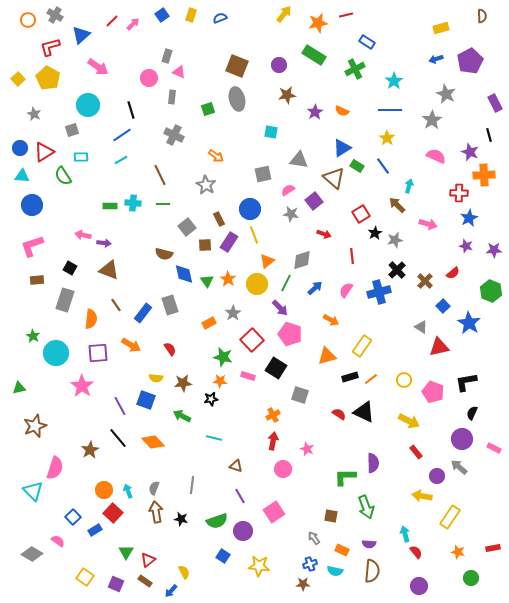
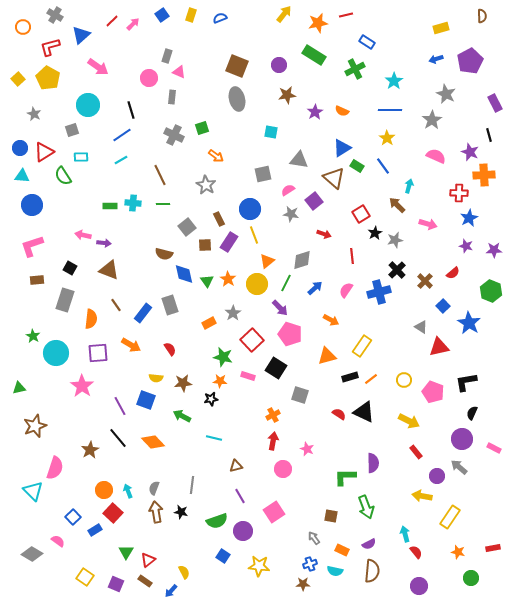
orange circle at (28, 20): moved 5 px left, 7 px down
green square at (208, 109): moved 6 px left, 19 px down
brown triangle at (236, 466): rotated 32 degrees counterclockwise
black star at (181, 519): moved 7 px up
purple semicircle at (369, 544): rotated 32 degrees counterclockwise
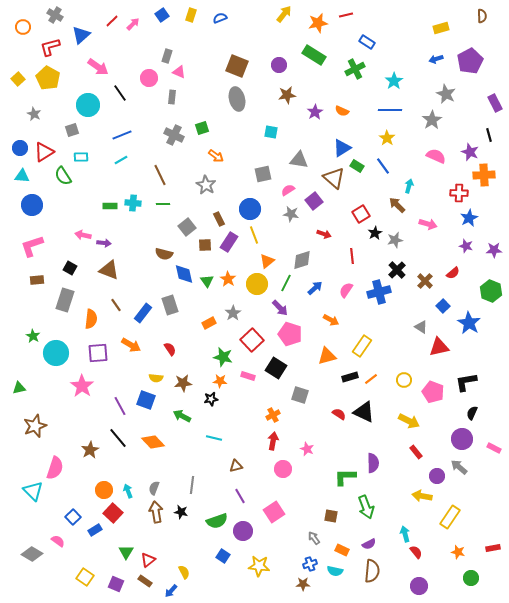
black line at (131, 110): moved 11 px left, 17 px up; rotated 18 degrees counterclockwise
blue line at (122, 135): rotated 12 degrees clockwise
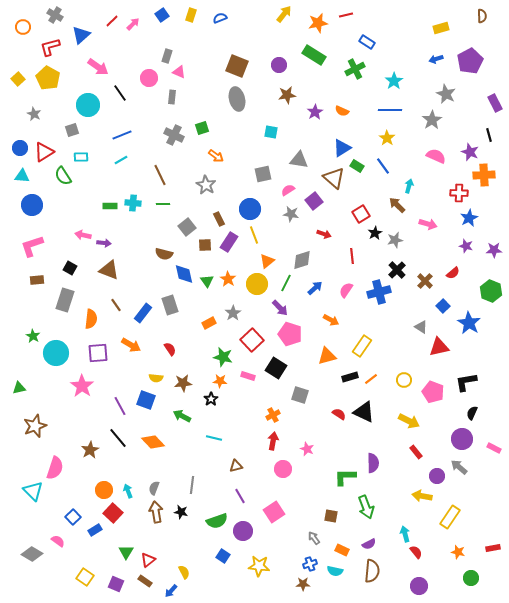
black star at (211, 399): rotated 24 degrees counterclockwise
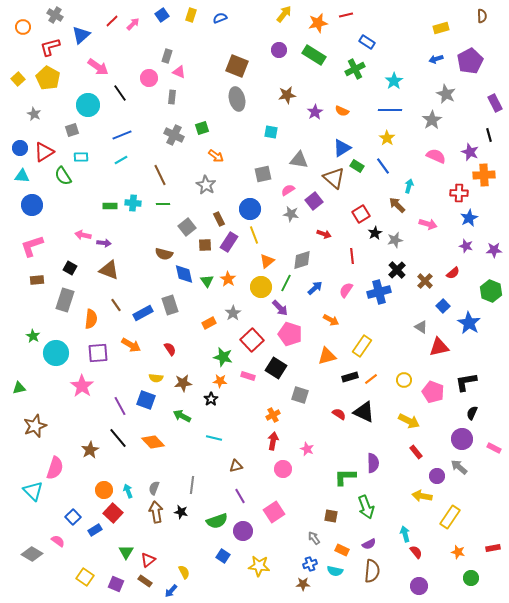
purple circle at (279, 65): moved 15 px up
yellow circle at (257, 284): moved 4 px right, 3 px down
blue rectangle at (143, 313): rotated 24 degrees clockwise
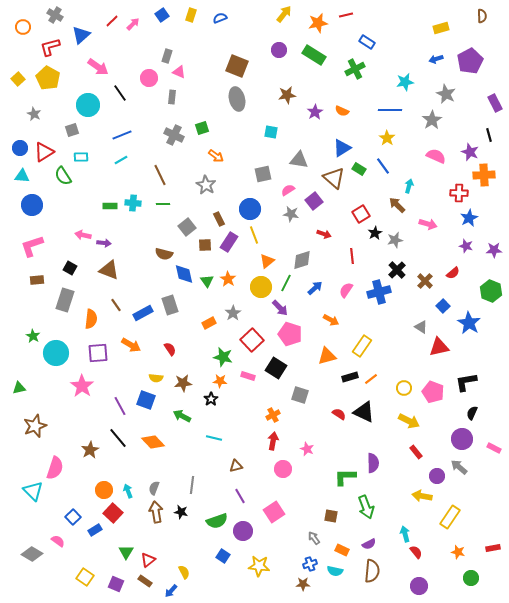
cyan star at (394, 81): moved 11 px right, 1 px down; rotated 24 degrees clockwise
green rectangle at (357, 166): moved 2 px right, 3 px down
yellow circle at (404, 380): moved 8 px down
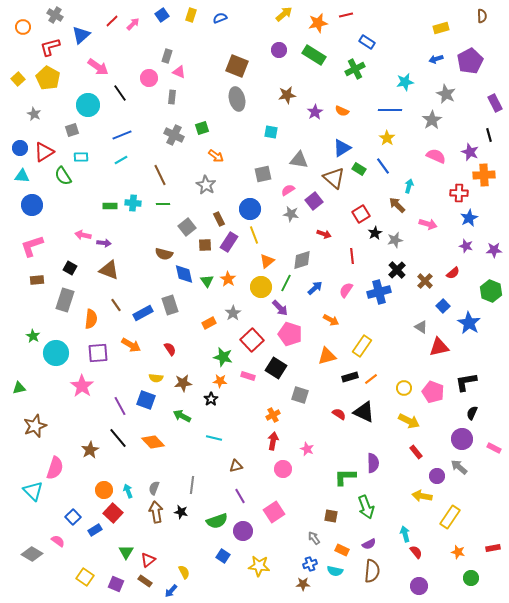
yellow arrow at (284, 14): rotated 12 degrees clockwise
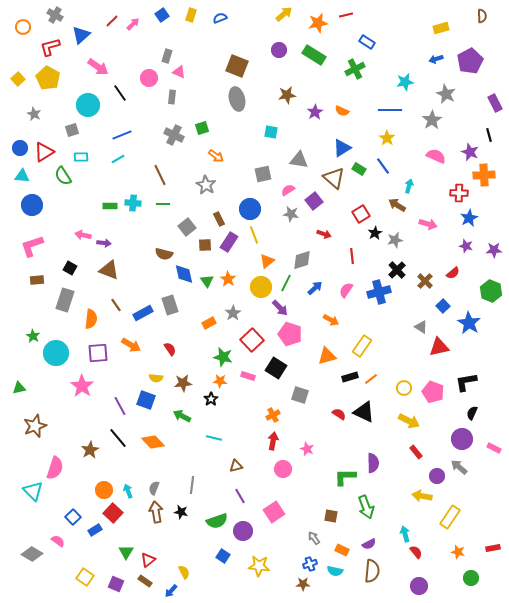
cyan line at (121, 160): moved 3 px left, 1 px up
brown arrow at (397, 205): rotated 12 degrees counterclockwise
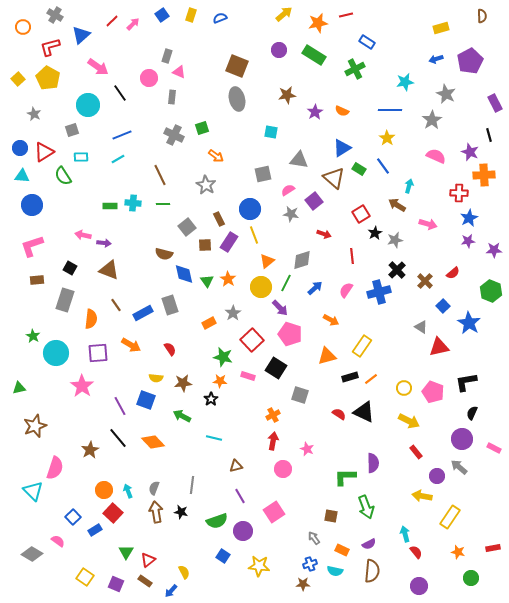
purple star at (466, 246): moved 2 px right, 5 px up; rotated 24 degrees counterclockwise
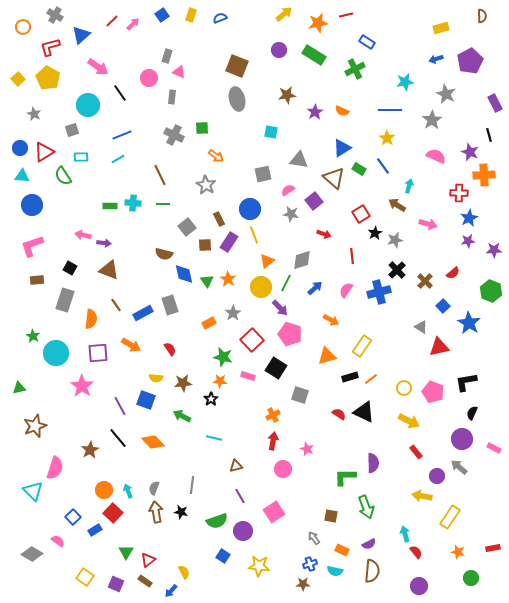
green square at (202, 128): rotated 16 degrees clockwise
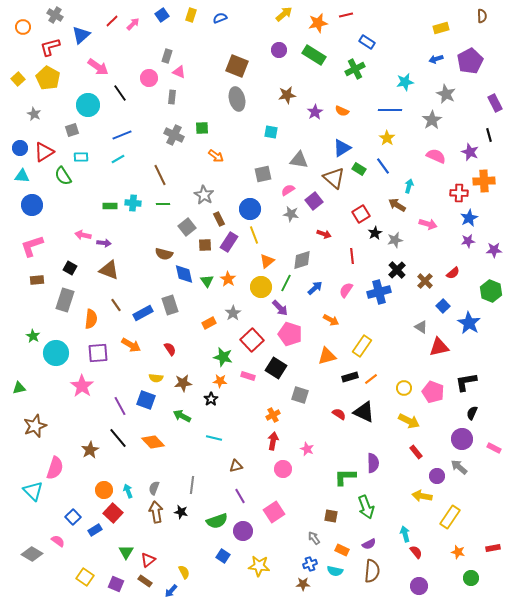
orange cross at (484, 175): moved 6 px down
gray star at (206, 185): moved 2 px left, 10 px down
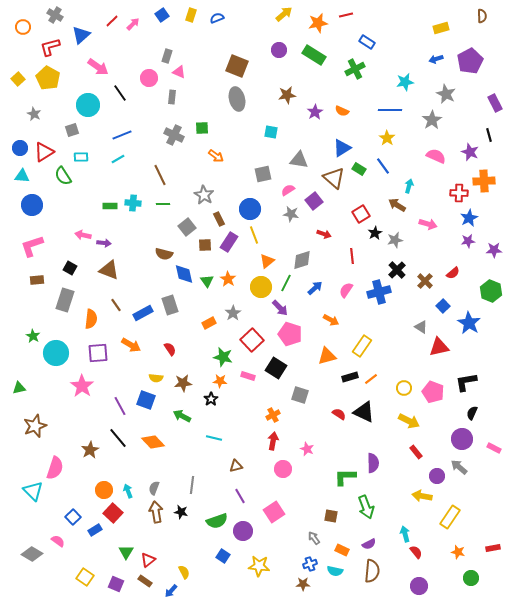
blue semicircle at (220, 18): moved 3 px left
